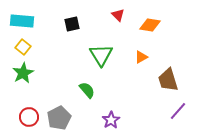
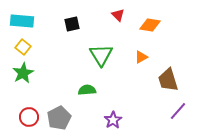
green semicircle: rotated 54 degrees counterclockwise
purple star: moved 2 px right
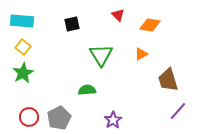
orange triangle: moved 3 px up
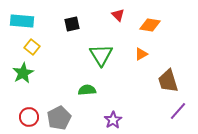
yellow square: moved 9 px right
brown trapezoid: moved 1 px down
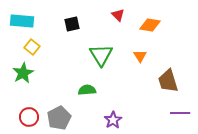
orange triangle: moved 1 px left, 2 px down; rotated 32 degrees counterclockwise
purple line: moved 2 px right, 2 px down; rotated 48 degrees clockwise
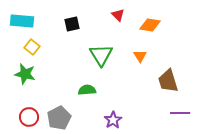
green star: moved 2 px right, 1 px down; rotated 30 degrees counterclockwise
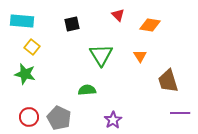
gray pentagon: rotated 20 degrees counterclockwise
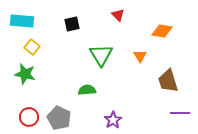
orange diamond: moved 12 px right, 6 px down
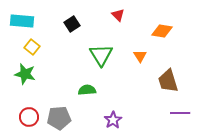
black square: rotated 21 degrees counterclockwise
gray pentagon: rotated 30 degrees counterclockwise
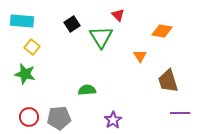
green triangle: moved 18 px up
